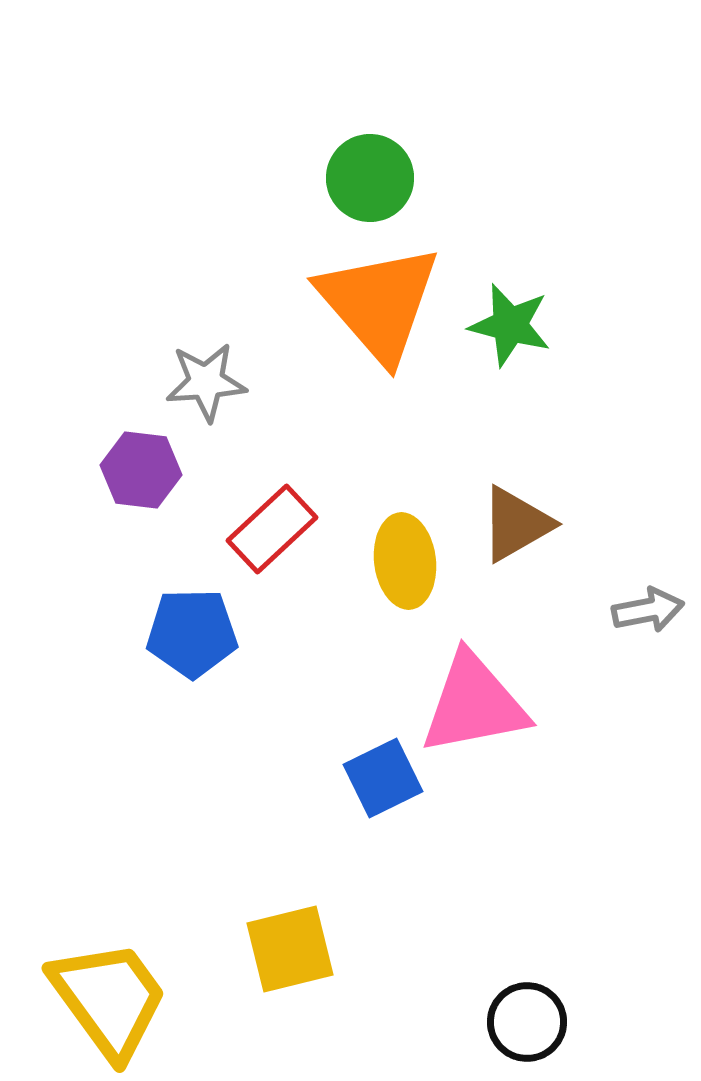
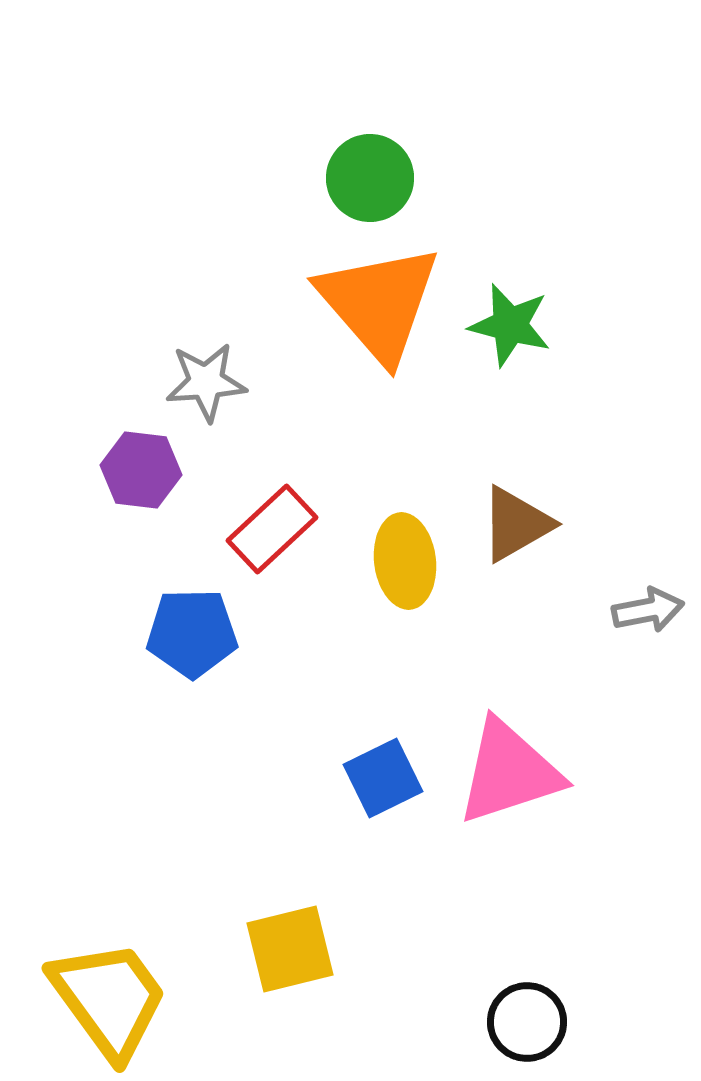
pink triangle: moved 35 px right, 68 px down; rotated 7 degrees counterclockwise
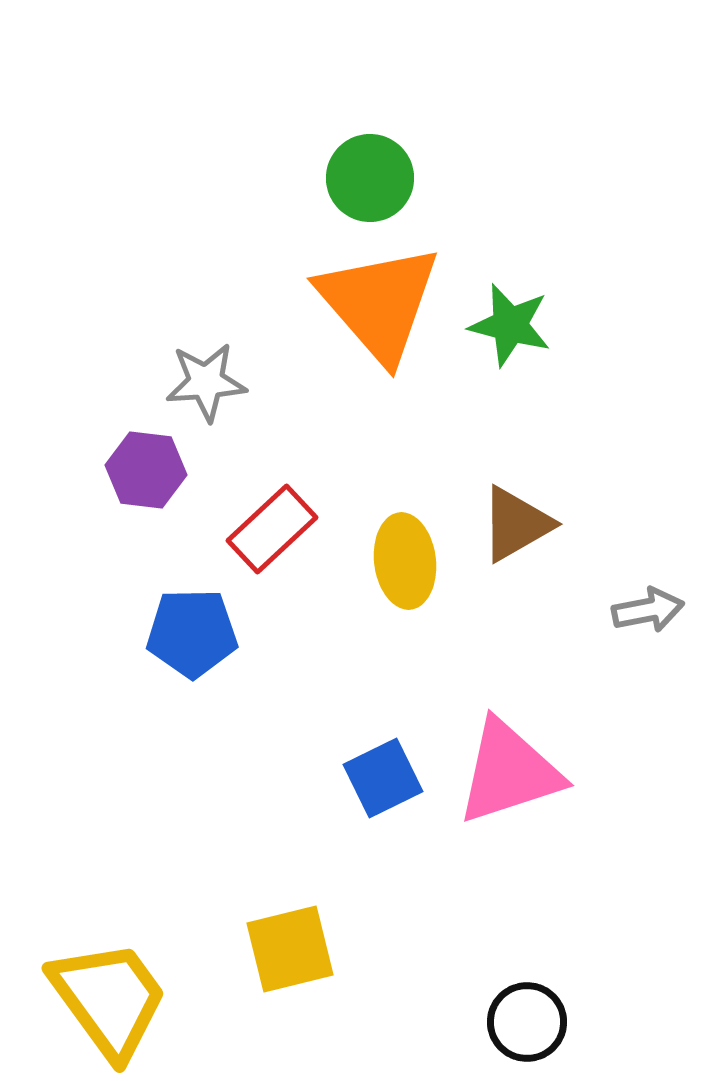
purple hexagon: moved 5 px right
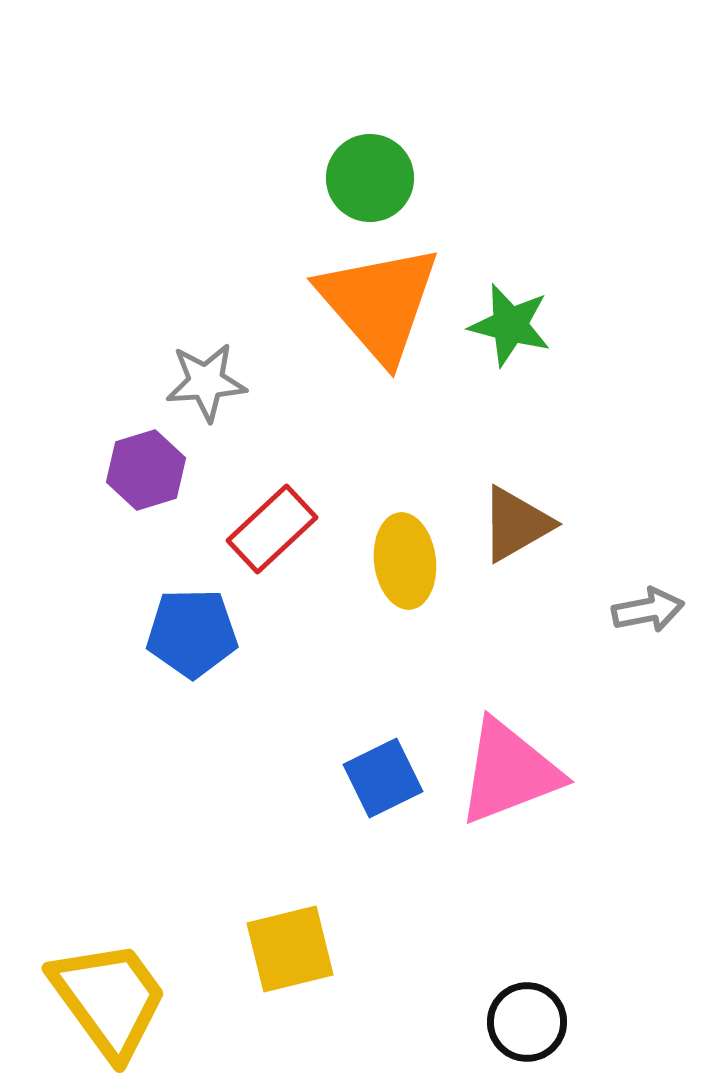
purple hexagon: rotated 24 degrees counterclockwise
pink triangle: rotated 3 degrees counterclockwise
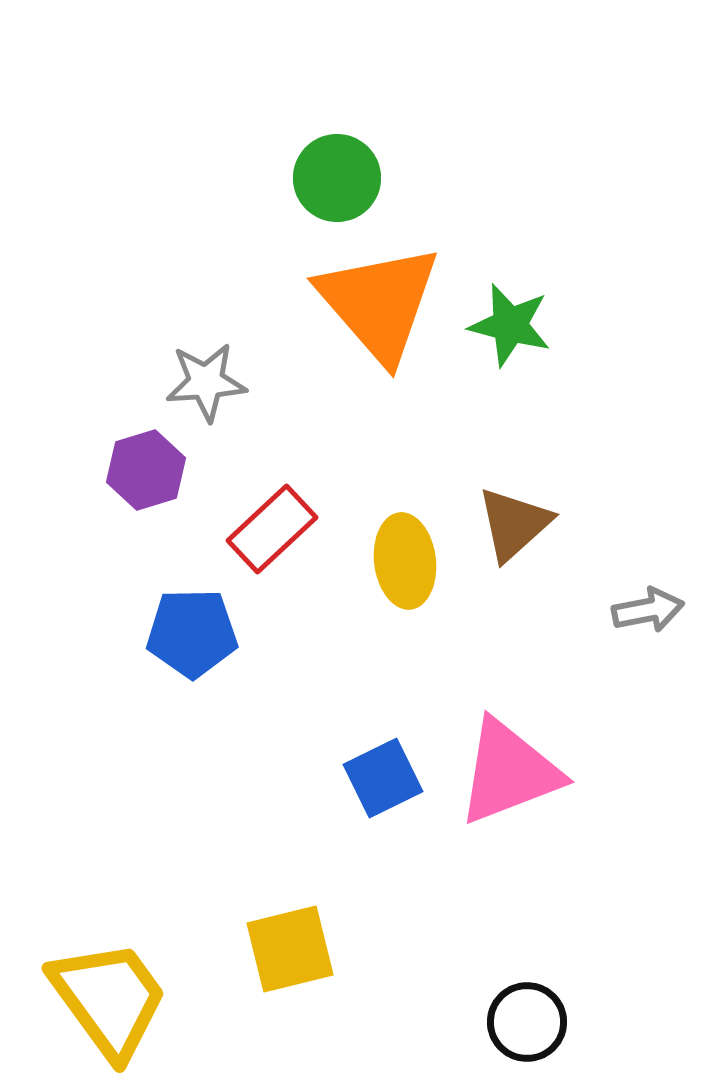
green circle: moved 33 px left
brown triangle: moved 2 px left; rotated 12 degrees counterclockwise
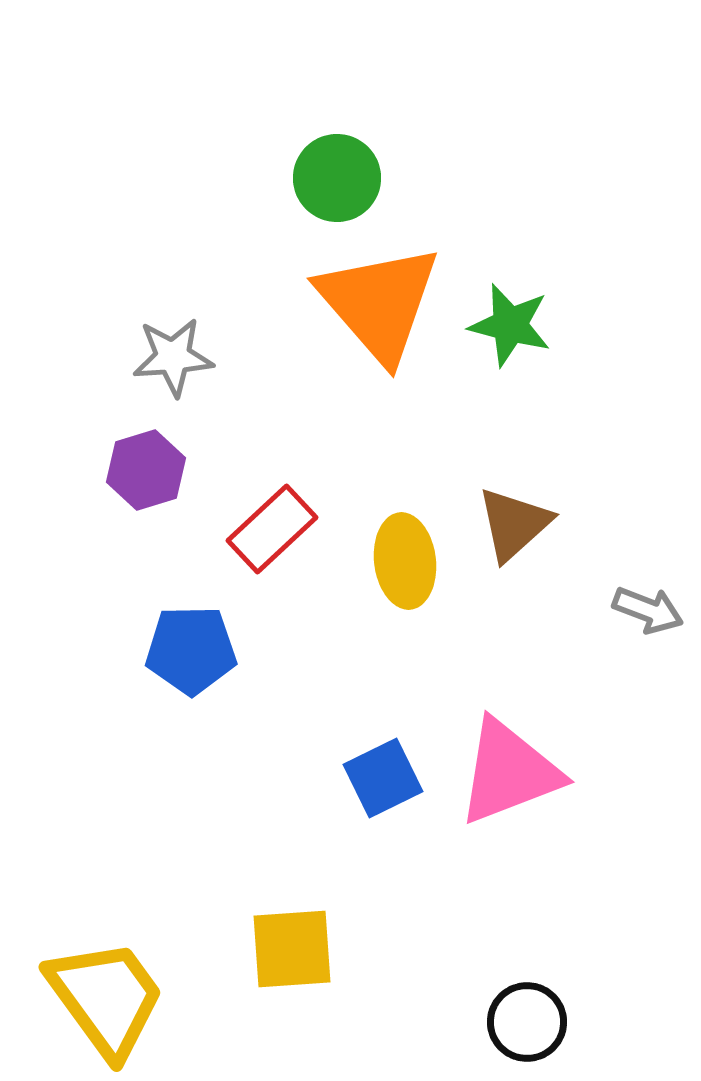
gray star: moved 33 px left, 25 px up
gray arrow: rotated 32 degrees clockwise
blue pentagon: moved 1 px left, 17 px down
yellow square: moved 2 px right; rotated 10 degrees clockwise
yellow trapezoid: moved 3 px left, 1 px up
